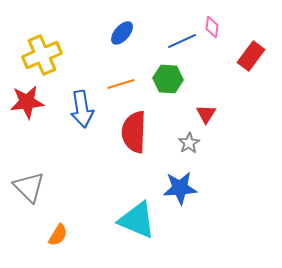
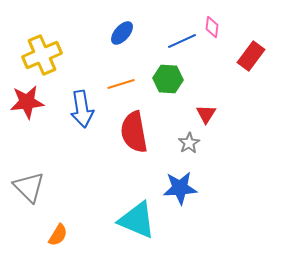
red semicircle: rotated 12 degrees counterclockwise
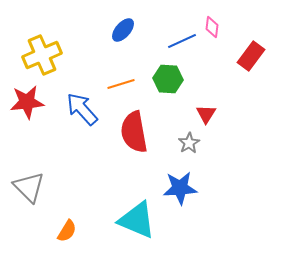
blue ellipse: moved 1 px right, 3 px up
blue arrow: rotated 147 degrees clockwise
orange semicircle: moved 9 px right, 4 px up
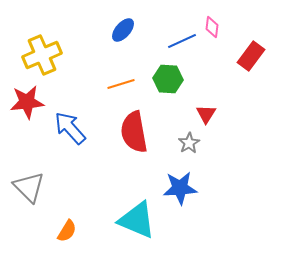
blue arrow: moved 12 px left, 19 px down
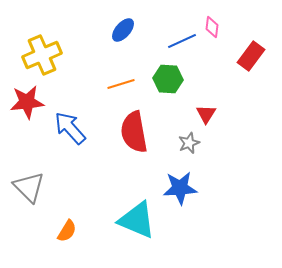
gray star: rotated 10 degrees clockwise
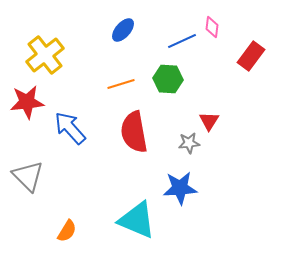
yellow cross: moved 3 px right; rotated 15 degrees counterclockwise
red triangle: moved 3 px right, 7 px down
gray star: rotated 15 degrees clockwise
gray triangle: moved 1 px left, 11 px up
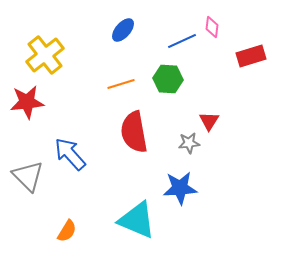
red rectangle: rotated 36 degrees clockwise
blue arrow: moved 26 px down
